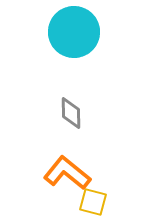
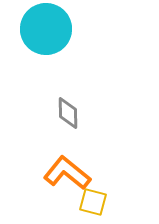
cyan circle: moved 28 px left, 3 px up
gray diamond: moved 3 px left
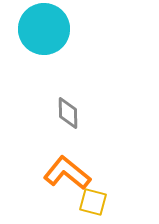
cyan circle: moved 2 px left
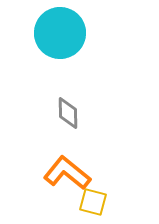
cyan circle: moved 16 px right, 4 px down
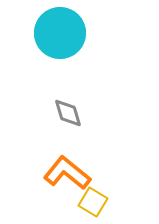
gray diamond: rotated 16 degrees counterclockwise
yellow square: rotated 16 degrees clockwise
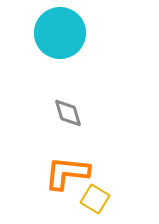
orange L-shape: rotated 33 degrees counterclockwise
yellow square: moved 2 px right, 3 px up
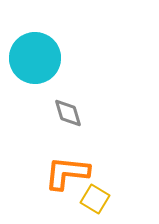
cyan circle: moved 25 px left, 25 px down
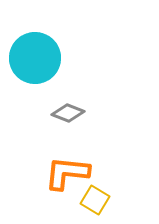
gray diamond: rotated 52 degrees counterclockwise
yellow square: moved 1 px down
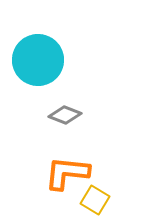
cyan circle: moved 3 px right, 2 px down
gray diamond: moved 3 px left, 2 px down
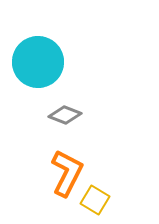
cyan circle: moved 2 px down
orange L-shape: rotated 111 degrees clockwise
